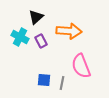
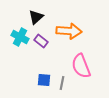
purple rectangle: rotated 24 degrees counterclockwise
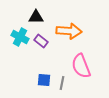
black triangle: rotated 42 degrees clockwise
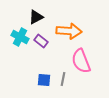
black triangle: rotated 28 degrees counterclockwise
pink semicircle: moved 5 px up
gray line: moved 1 px right, 4 px up
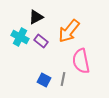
orange arrow: rotated 125 degrees clockwise
pink semicircle: rotated 10 degrees clockwise
blue square: rotated 24 degrees clockwise
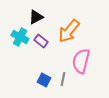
pink semicircle: rotated 25 degrees clockwise
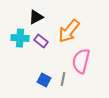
cyan cross: moved 1 px down; rotated 24 degrees counterclockwise
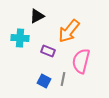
black triangle: moved 1 px right, 1 px up
purple rectangle: moved 7 px right, 10 px down; rotated 16 degrees counterclockwise
blue square: moved 1 px down
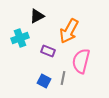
orange arrow: rotated 10 degrees counterclockwise
cyan cross: rotated 24 degrees counterclockwise
gray line: moved 1 px up
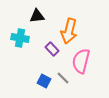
black triangle: rotated 21 degrees clockwise
orange arrow: rotated 15 degrees counterclockwise
cyan cross: rotated 30 degrees clockwise
purple rectangle: moved 4 px right, 2 px up; rotated 24 degrees clockwise
gray line: rotated 56 degrees counterclockwise
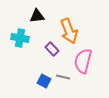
orange arrow: rotated 35 degrees counterclockwise
pink semicircle: moved 2 px right
gray line: moved 1 px up; rotated 32 degrees counterclockwise
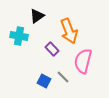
black triangle: rotated 28 degrees counterclockwise
cyan cross: moved 1 px left, 2 px up
gray line: rotated 32 degrees clockwise
